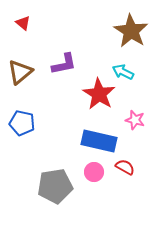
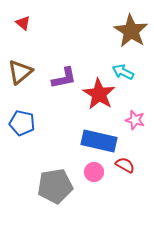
purple L-shape: moved 14 px down
red semicircle: moved 2 px up
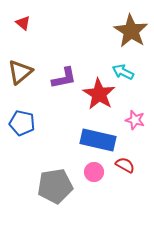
blue rectangle: moved 1 px left, 1 px up
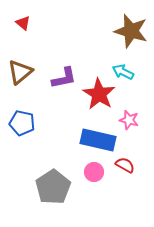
brown star: rotated 16 degrees counterclockwise
pink star: moved 6 px left
gray pentagon: moved 2 px left, 1 px down; rotated 24 degrees counterclockwise
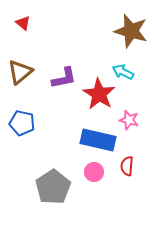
red semicircle: moved 2 px right, 1 px down; rotated 114 degrees counterclockwise
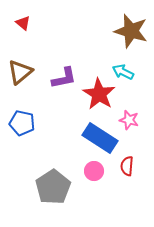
blue rectangle: moved 2 px right, 2 px up; rotated 20 degrees clockwise
pink circle: moved 1 px up
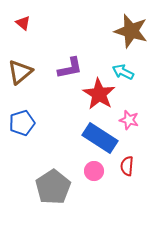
purple L-shape: moved 6 px right, 10 px up
blue pentagon: rotated 30 degrees counterclockwise
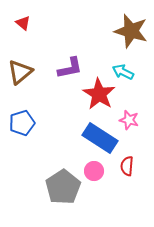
gray pentagon: moved 10 px right
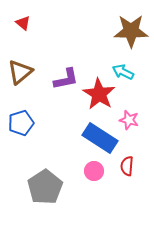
brown star: rotated 16 degrees counterclockwise
purple L-shape: moved 4 px left, 11 px down
blue pentagon: moved 1 px left
gray pentagon: moved 18 px left
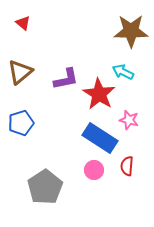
pink circle: moved 1 px up
